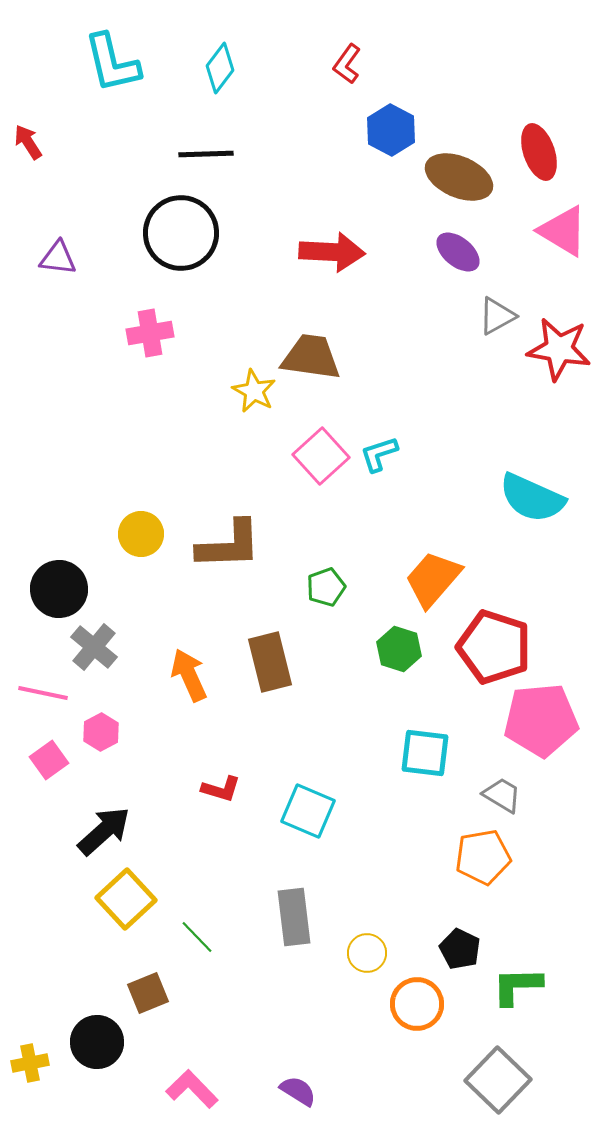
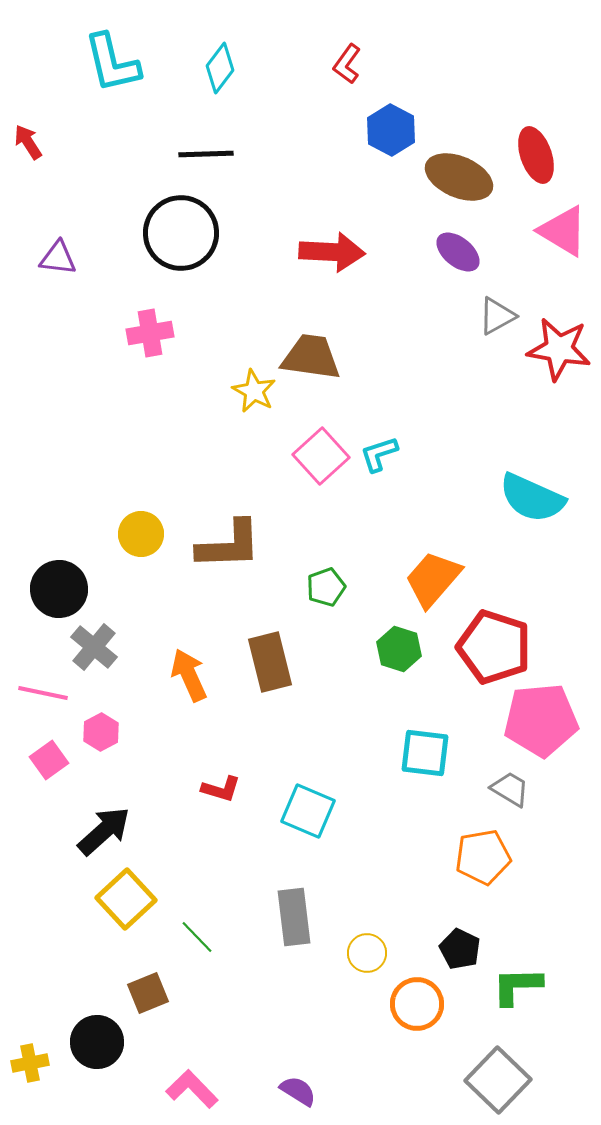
red ellipse at (539, 152): moved 3 px left, 3 px down
gray trapezoid at (502, 795): moved 8 px right, 6 px up
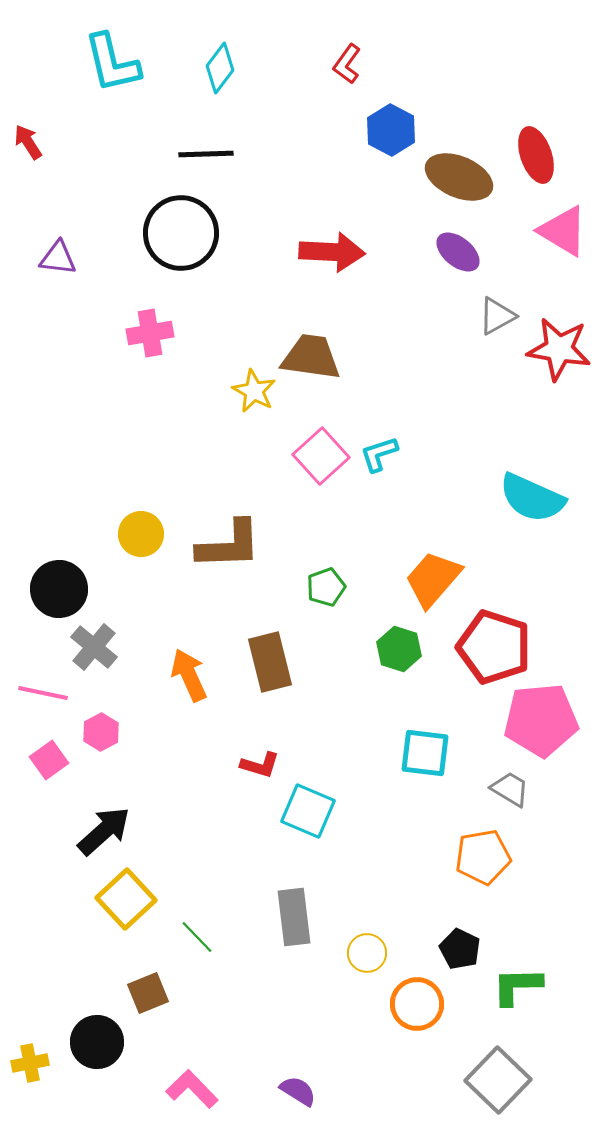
red L-shape at (221, 789): moved 39 px right, 24 px up
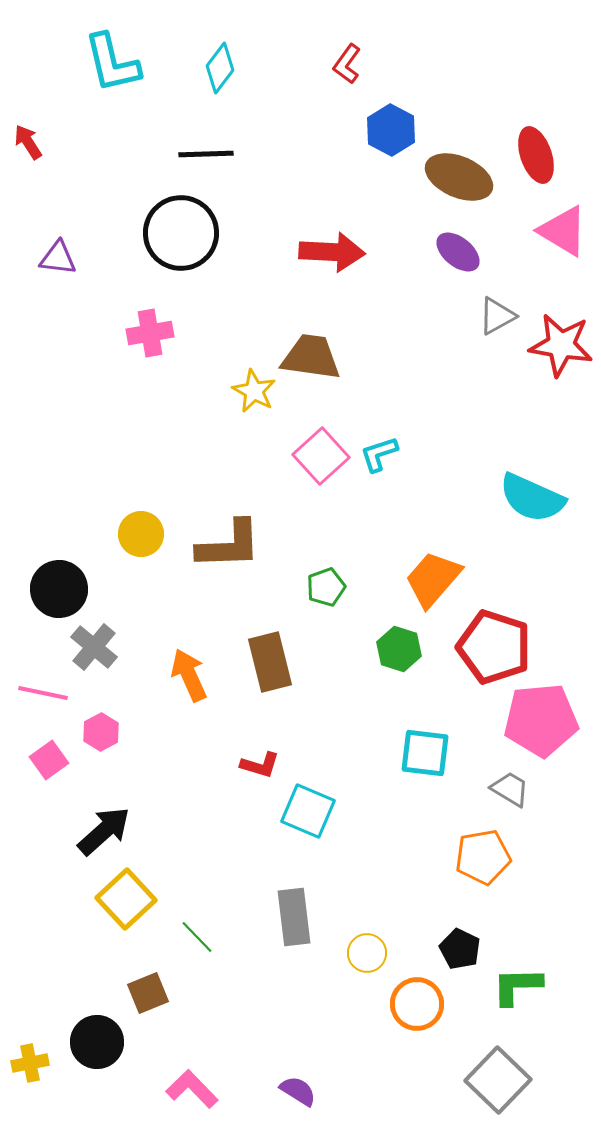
red star at (559, 349): moved 2 px right, 4 px up
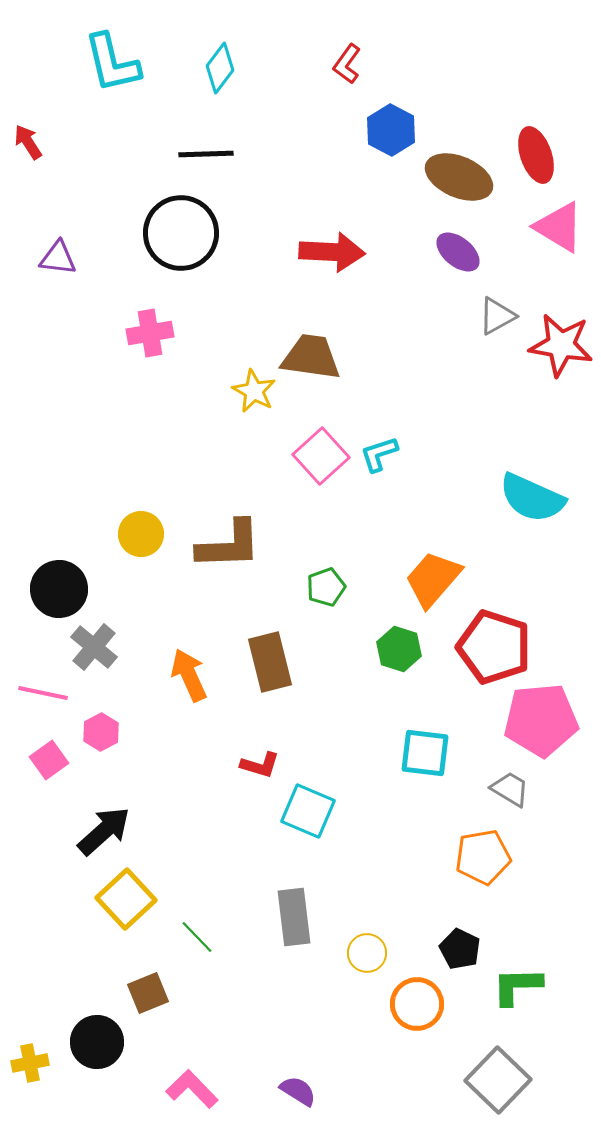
pink triangle at (563, 231): moved 4 px left, 4 px up
